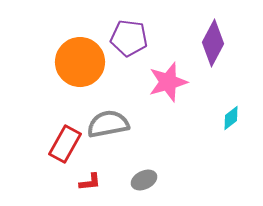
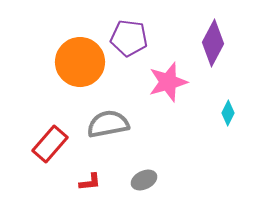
cyan diamond: moved 3 px left, 5 px up; rotated 25 degrees counterclockwise
red rectangle: moved 15 px left; rotated 12 degrees clockwise
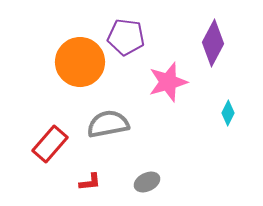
purple pentagon: moved 3 px left, 1 px up
gray ellipse: moved 3 px right, 2 px down
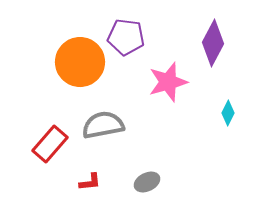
gray semicircle: moved 5 px left, 1 px down
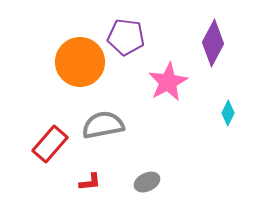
pink star: rotated 12 degrees counterclockwise
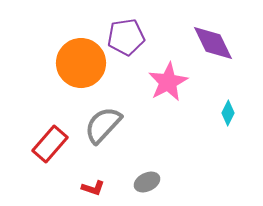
purple pentagon: rotated 15 degrees counterclockwise
purple diamond: rotated 54 degrees counterclockwise
orange circle: moved 1 px right, 1 px down
gray semicircle: rotated 36 degrees counterclockwise
red L-shape: moved 3 px right, 6 px down; rotated 25 degrees clockwise
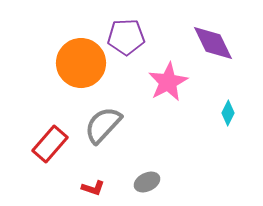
purple pentagon: rotated 6 degrees clockwise
